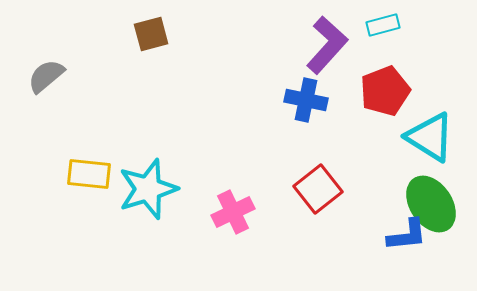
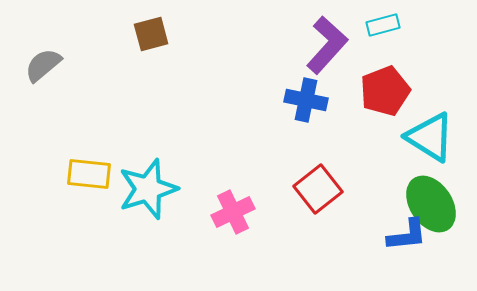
gray semicircle: moved 3 px left, 11 px up
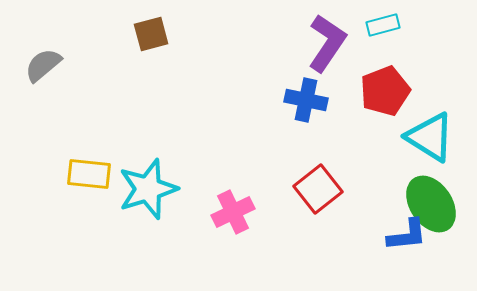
purple L-shape: moved 2 px up; rotated 8 degrees counterclockwise
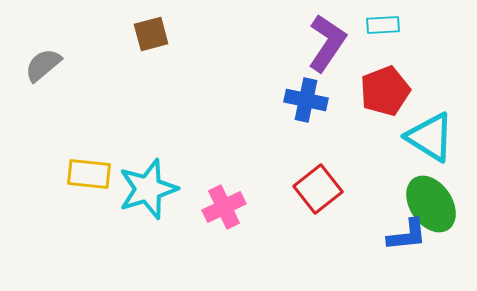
cyan rectangle: rotated 12 degrees clockwise
pink cross: moved 9 px left, 5 px up
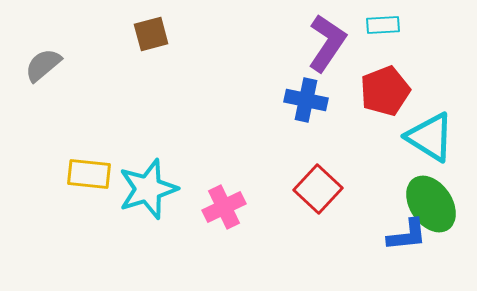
red square: rotated 9 degrees counterclockwise
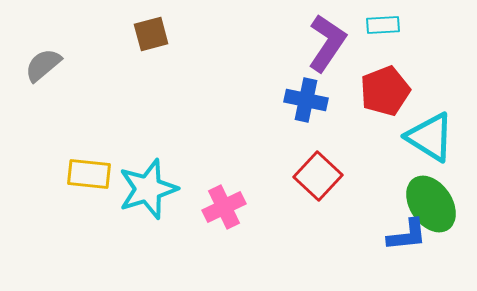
red square: moved 13 px up
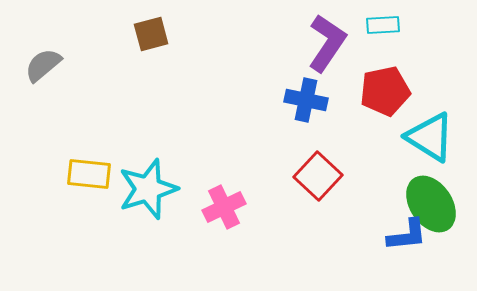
red pentagon: rotated 9 degrees clockwise
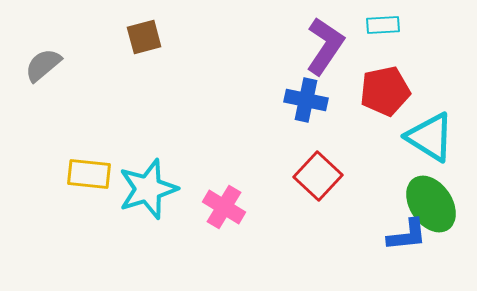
brown square: moved 7 px left, 3 px down
purple L-shape: moved 2 px left, 3 px down
pink cross: rotated 33 degrees counterclockwise
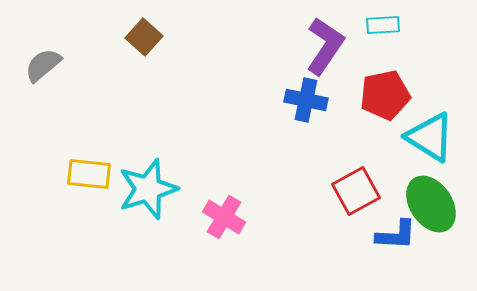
brown square: rotated 33 degrees counterclockwise
red pentagon: moved 4 px down
red square: moved 38 px right, 15 px down; rotated 18 degrees clockwise
pink cross: moved 10 px down
blue L-shape: moved 11 px left; rotated 9 degrees clockwise
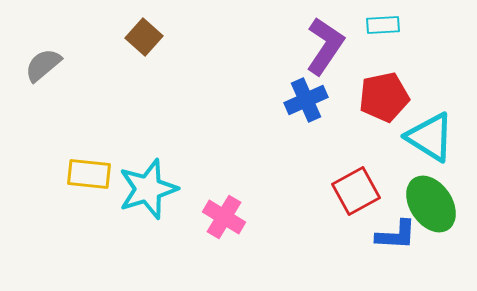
red pentagon: moved 1 px left, 2 px down
blue cross: rotated 36 degrees counterclockwise
